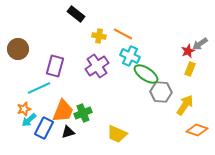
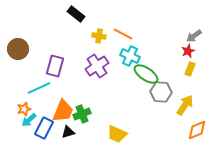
gray arrow: moved 6 px left, 8 px up
green cross: moved 1 px left, 1 px down
orange diamond: rotated 40 degrees counterclockwise
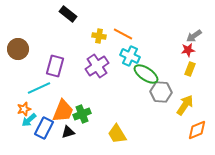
black rectangle: moved 8 px left
red star: moved 1 px up; rotated 16 degrees clockwise
yellow trapezoid: rotated 35 degrees clockwise
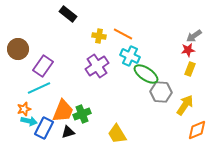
purple rectangle: moved 12 px left; rotated 20 degrees clockwise
cyan arrow: moved 1 px down; rotated 126 degrees counterclockwise
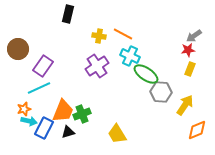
black rectangle: rotated 66 degrees clockwise
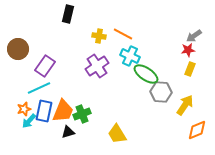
purple rectangle: moved 2 px right
cyan arrow: rotated 119 degrees clockwise
blue rectangle: moved 17 px up; rotated 15 degrees counterclockwise
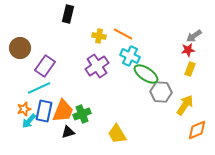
brown circle: moved 2 px right, 1 px up
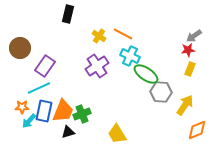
yellow cross: rotated 24 degrees clockwise
orange star: moved 2 px left, 2 px up; rotated 16 degrees clockwise
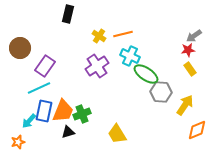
orange line: rotated 42 degrees counterclockwise
yellow rectangle: rotated 56 degrees counterclockwise
orange star: moved 4 px left, 35 px down; rotated 16 degrees counterclockwise
